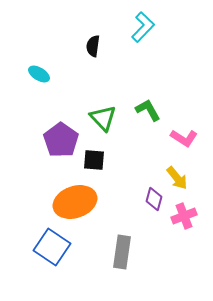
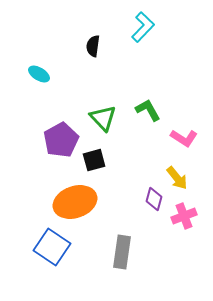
purple pentagon: rotated 8 degrees clockwise
black square: rotated 20 degrees counterclockwise
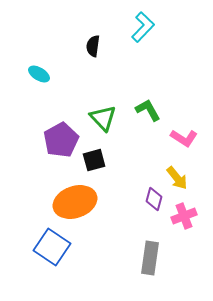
gray rectangle: moved 28 px right, 6 px down
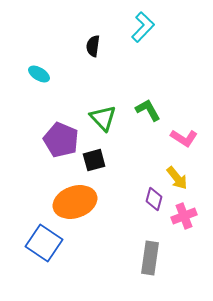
purple pentagon: rotated 20 degrees counterclockwise
blue square: moved 8 px left, 4 px up
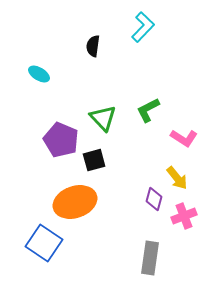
green L-shape: rotated 88 degrees counterclockwise
